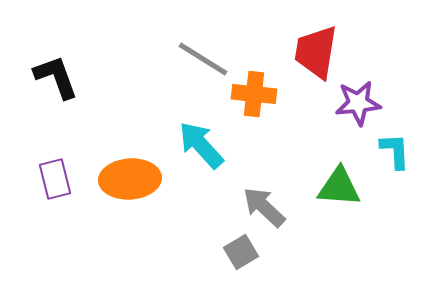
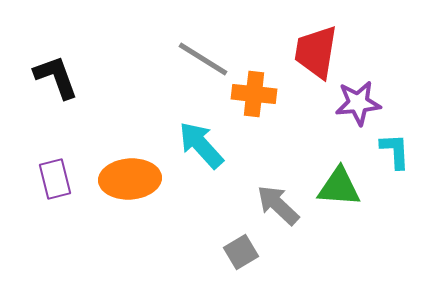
gray arrow: moved 14 px right, 2 px up
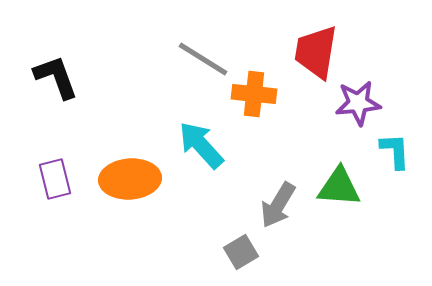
gray arrow: rotated 102 degrees counterclockwise
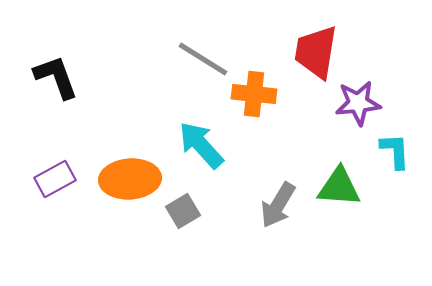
purple rectangle: rotated 75 degrees clockwise
gray square: moved 58 px left, 41 px up
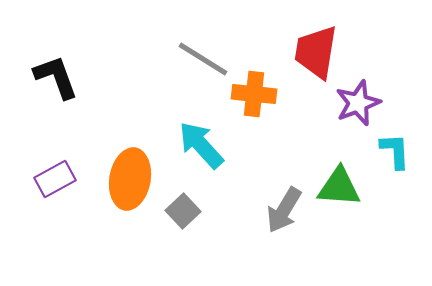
purple star: rotated 15 degrees counterclockwise
orange ellipse: rotated 76 degrees counterclockwise
gray arrow: moved 6 px right, 5 px down
gray square: rotated 12 degrees counterclockwise
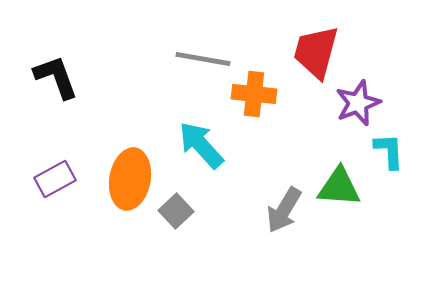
red trapezoid: rotated 6 degrees clockwise
gray line: rotated 22 degrees counterclockwise
cyan L-shape: moved 6 px left
gray square: moved 7 px left
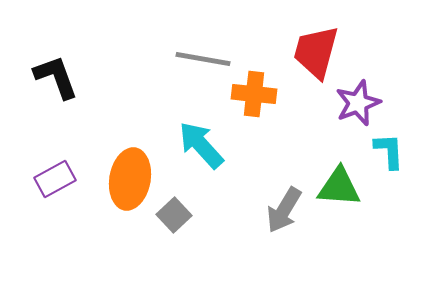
gray square: moved 2 px left, 4 px down
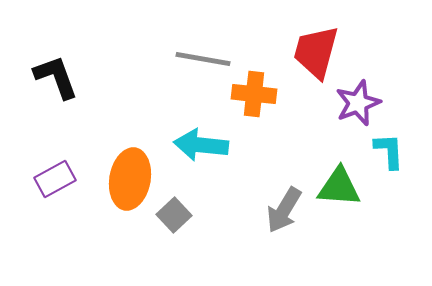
cyan arrow: rotated 42 degrees counterclockwise
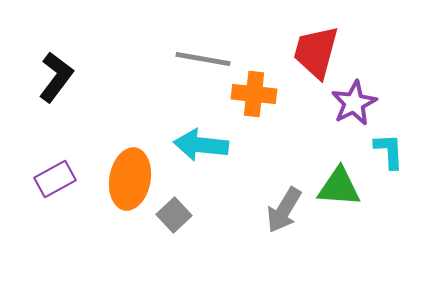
black L-shape: rotated 57 degrees clockwise
purple star: moved 4 px left; rotated 6 degrees counterclockwise
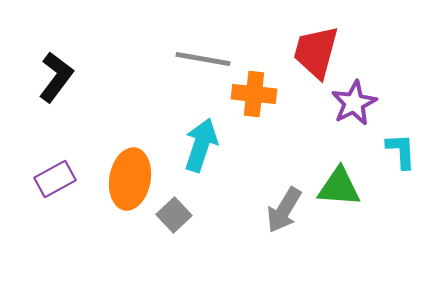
cyan arrow: rotated 102 degrees clockwise
cyan L-shape: moved 12 px right
